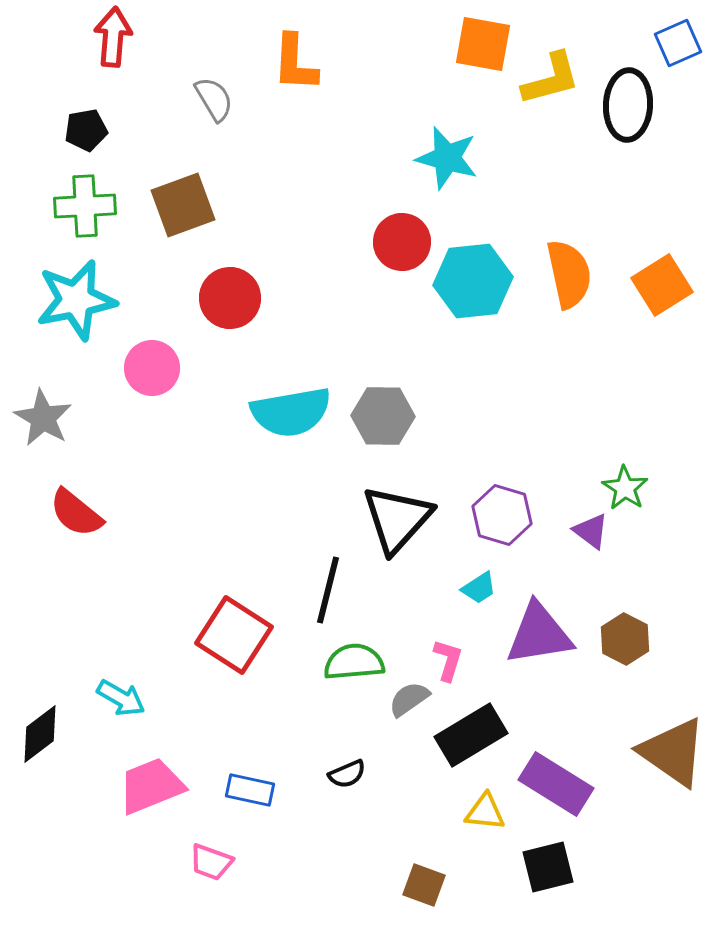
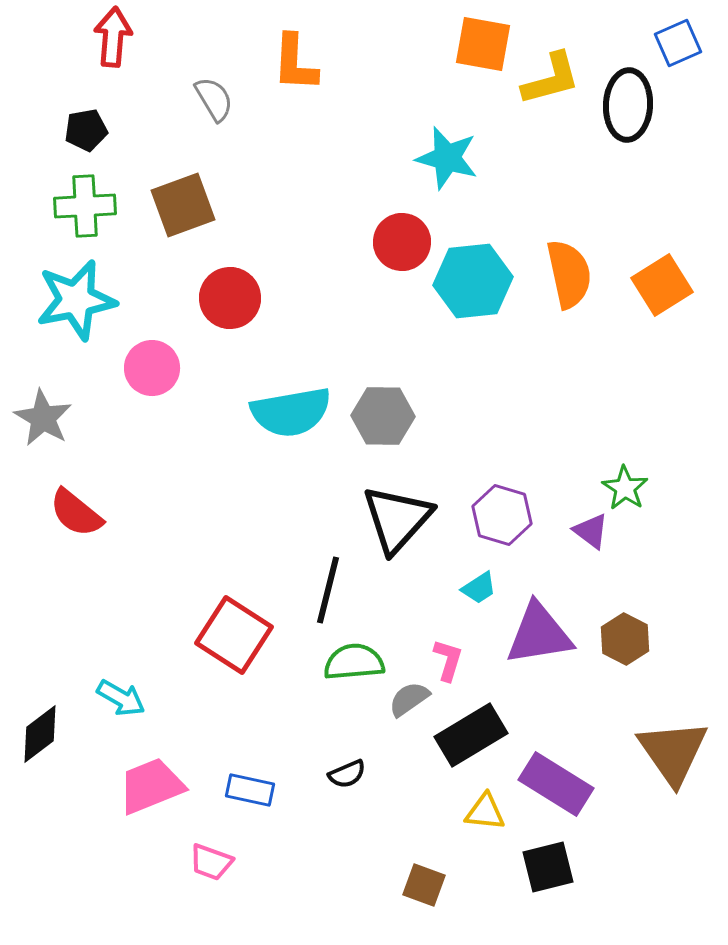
brown triangle at (673, 752): rotated 20 degrees clockwise
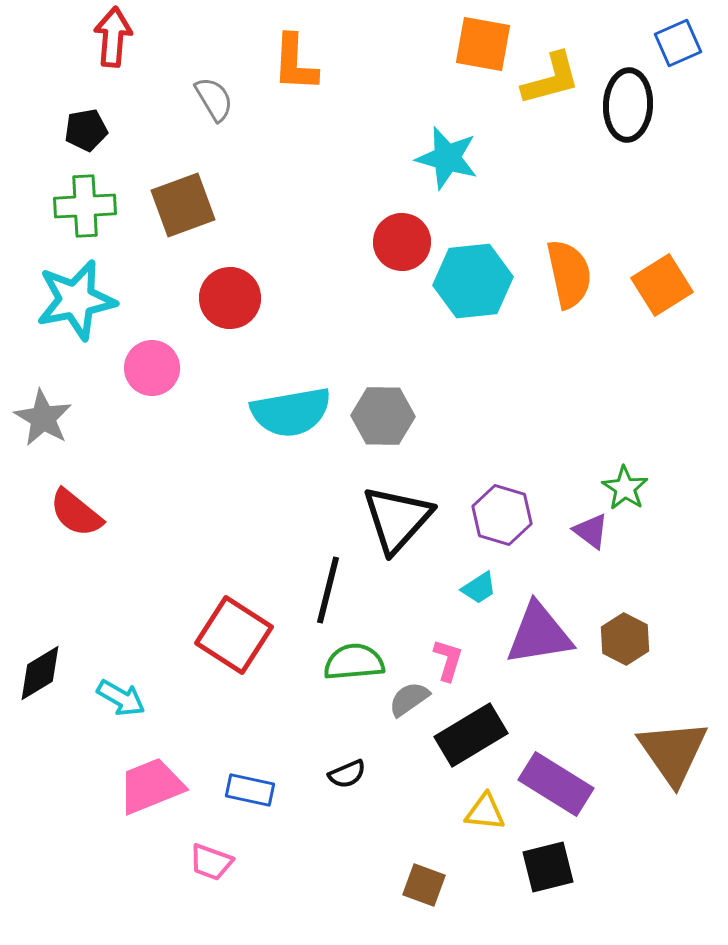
black diamond at (40, 734): moved 61 px up; rotated 6 degrees clockwise
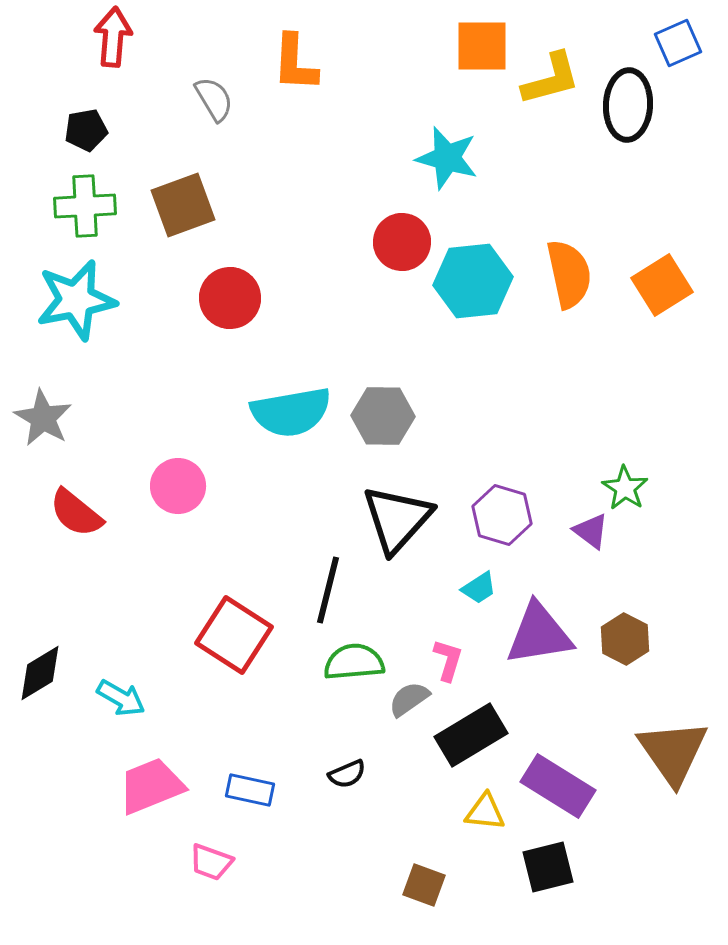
orange square at (483, 44): moved 1 px left, 2 px down; rotated 10 degrees counterclockwise
pink circle at (152, 368): moved 26 px right, 118 px down
purple rectangle at (556, 784): moved 2 px right, 2 px down
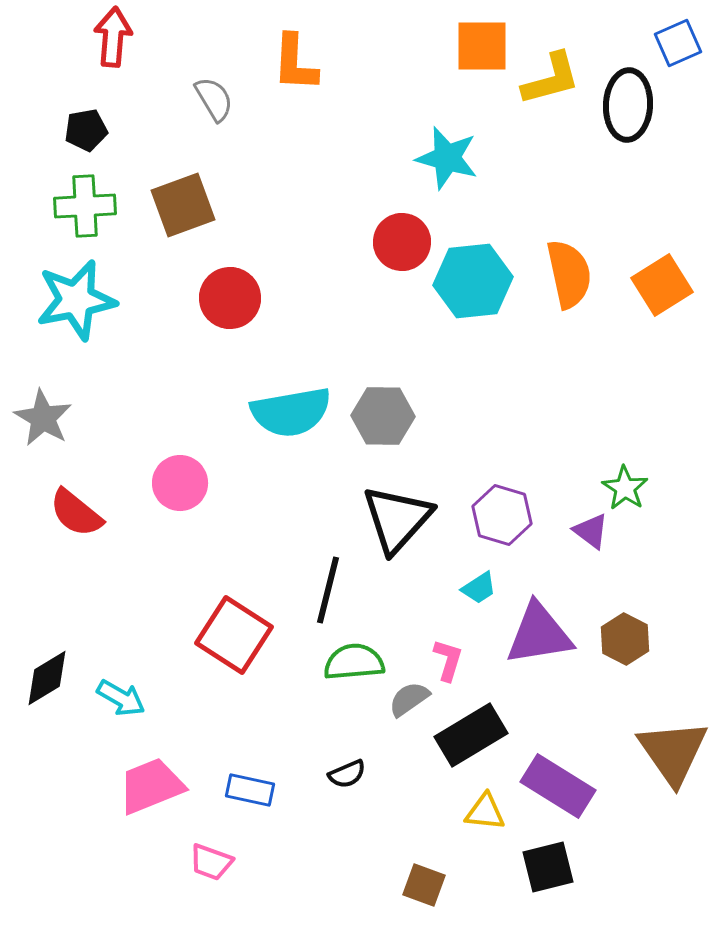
pink circle at (178, 486): moved 2 px right, 3 px up
black diamond at (40, 673): moved 7 px right, 5 px down
